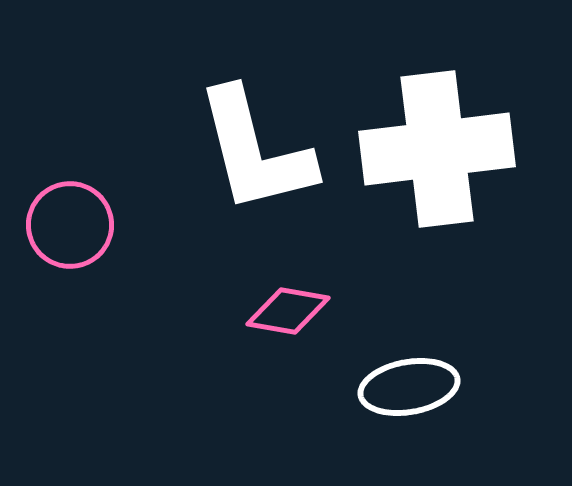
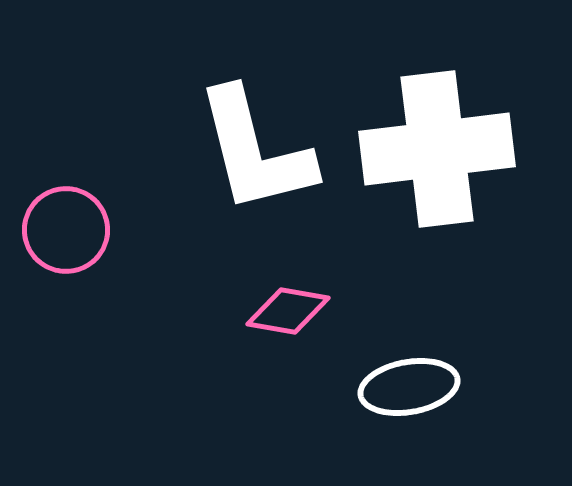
pink circle: moved 4 px left, 5 px down
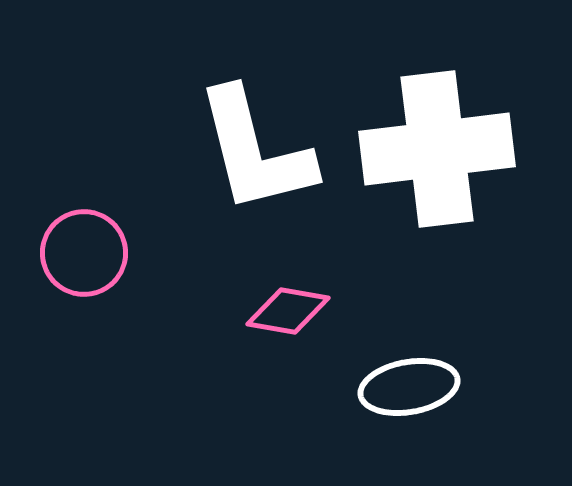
pink circle: moved 18 px right, 23 px down
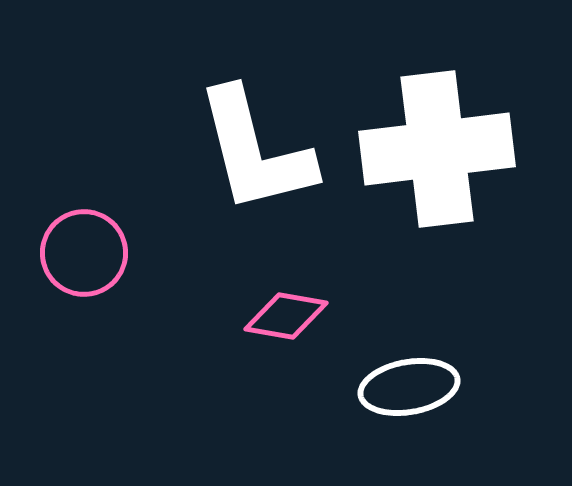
pink diamond: moved 2 px left, 5 px down
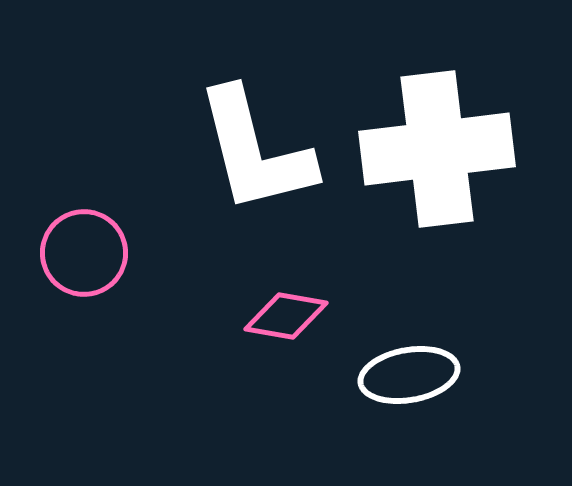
white ellipse: moved 12 px up
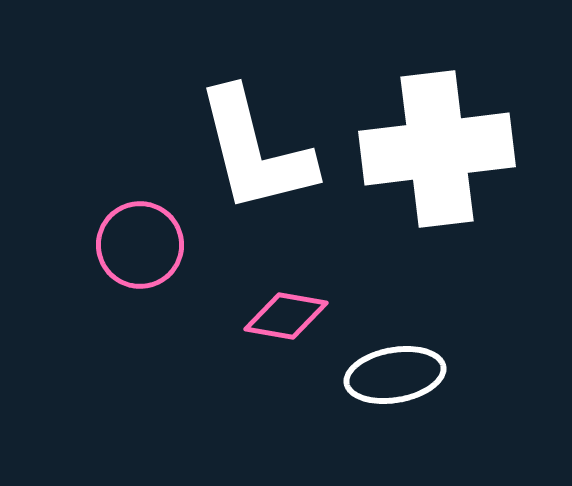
pink circle: moved 56 px right, 8 px up
white ellipse: moved 14 px left
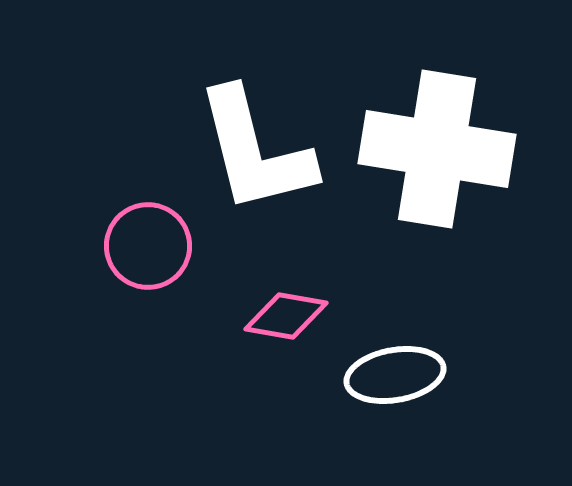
white cross: rotated 16 degrees clockwise
pink circle: moved 8 px right, 1 px down
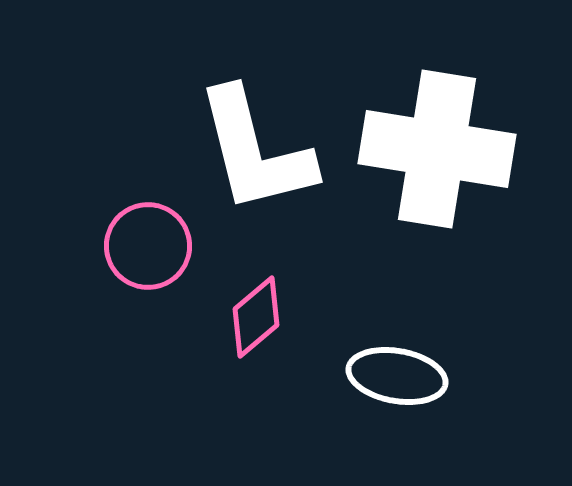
pink diamond: moved 30 px left, 1 px down; rotated 50 degrees counterclockwise
white ellipse: moved 2 px right, 1 px down; rotated 20 degrees clockwise
